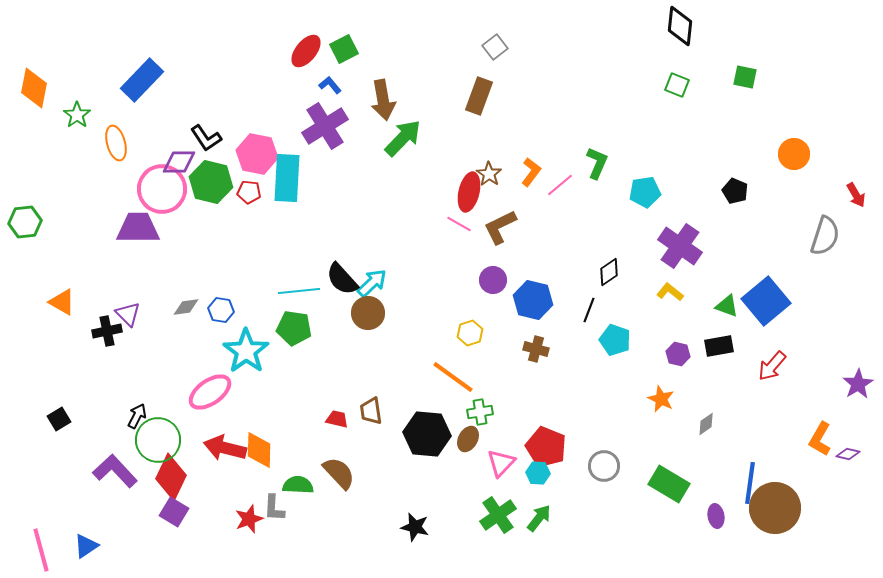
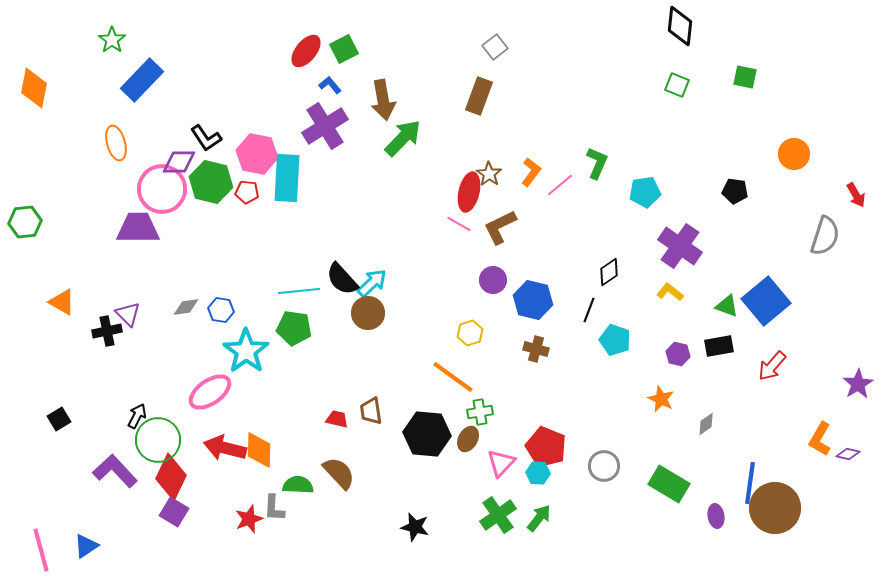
green star at (77, 115): moved 35 px right, 75 px up
black pentagon at (735, 191): rotated 15 degrees counterclockwise
red pentagon at (249, 192): moved 2 px left
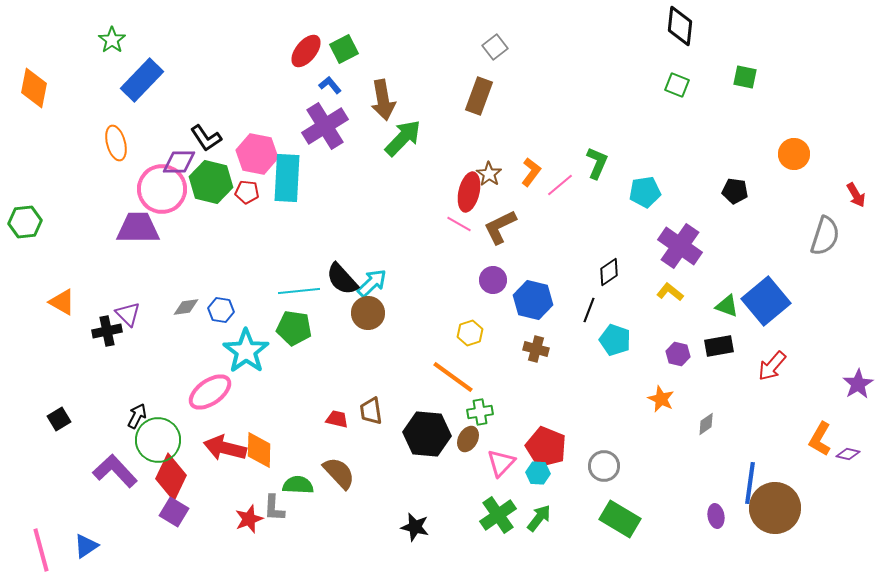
green rectangle at (669, 484): moved 49 px left, 35 px down
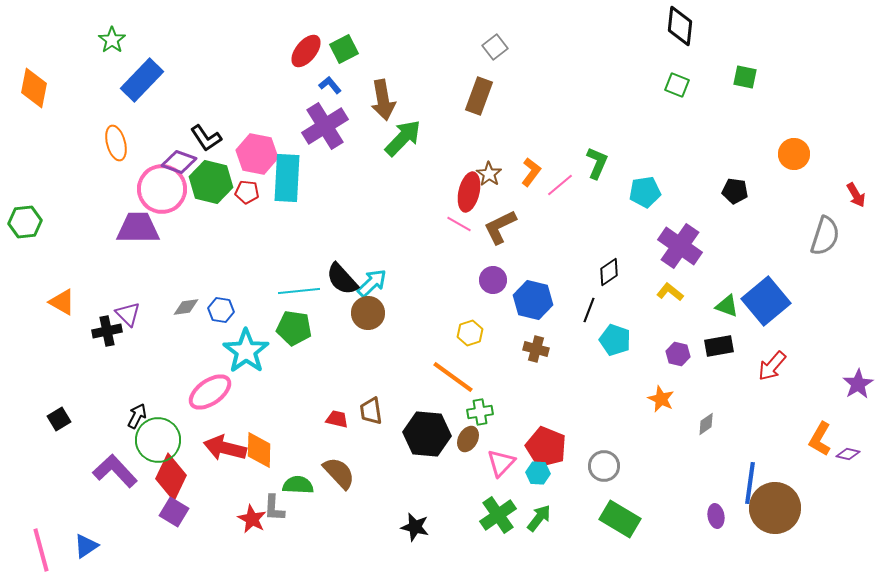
purple diamond at (179, 162): rotated 20 degrees clockwise
red star at (249, 519): moved 3 px right; rotated 24 degrees counterclockwise
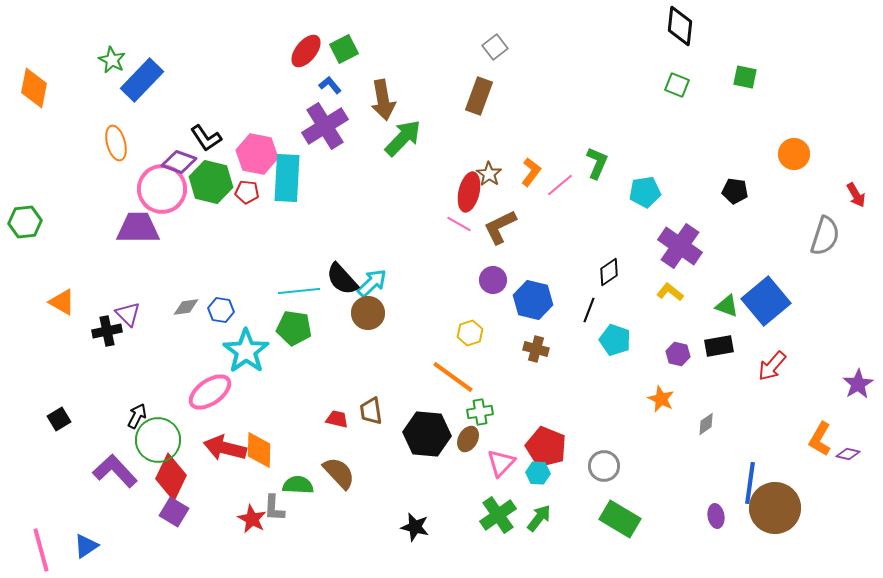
green star at (112, 40): moved 20 px down; rotated 8 degrees counterclockwise
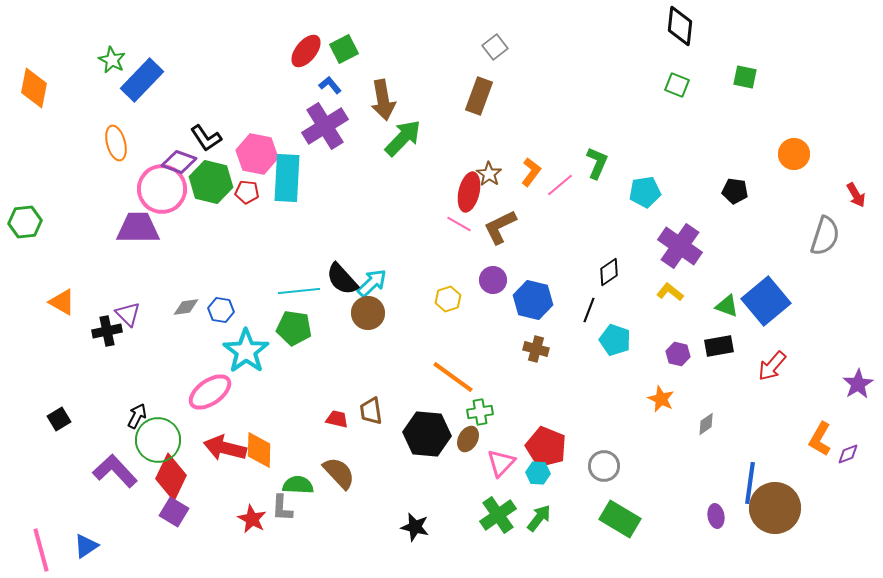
yellow hexagon at (470, 333): moved 22 px left, 34 px up
purple diamond at (848, 454): rotated 35 degrees counterclockwise
gray L-shape at (274, 508): moved 8 px right
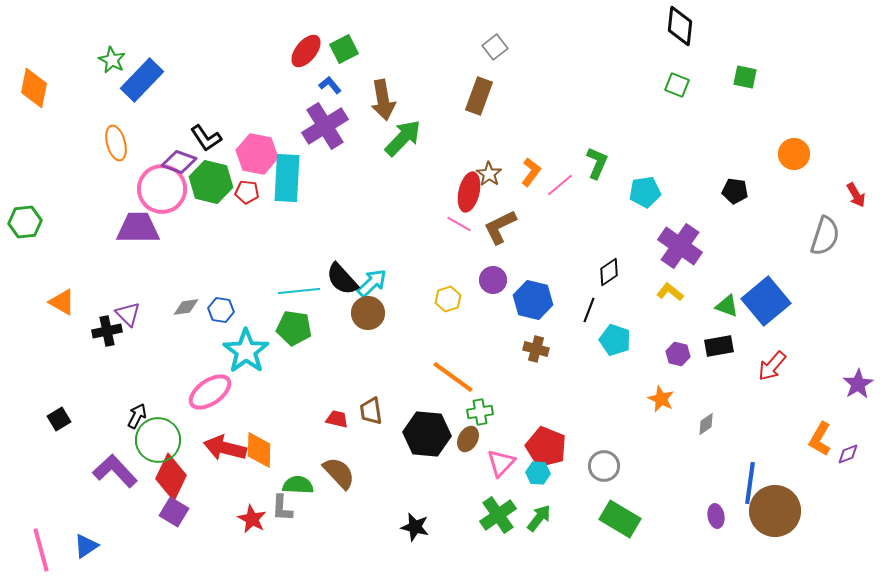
brown circle at (775, 508): moved 3 px down
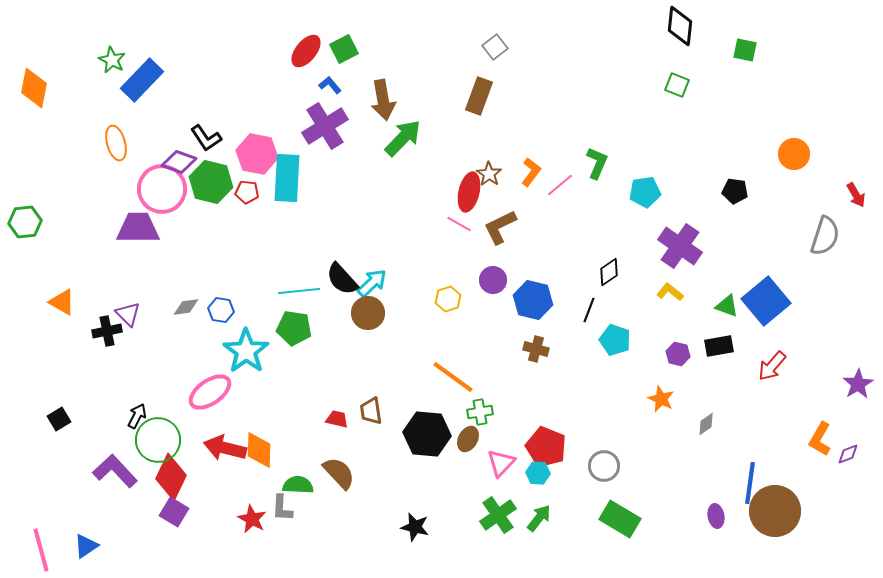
green square at (745, 77): moved 27 px up
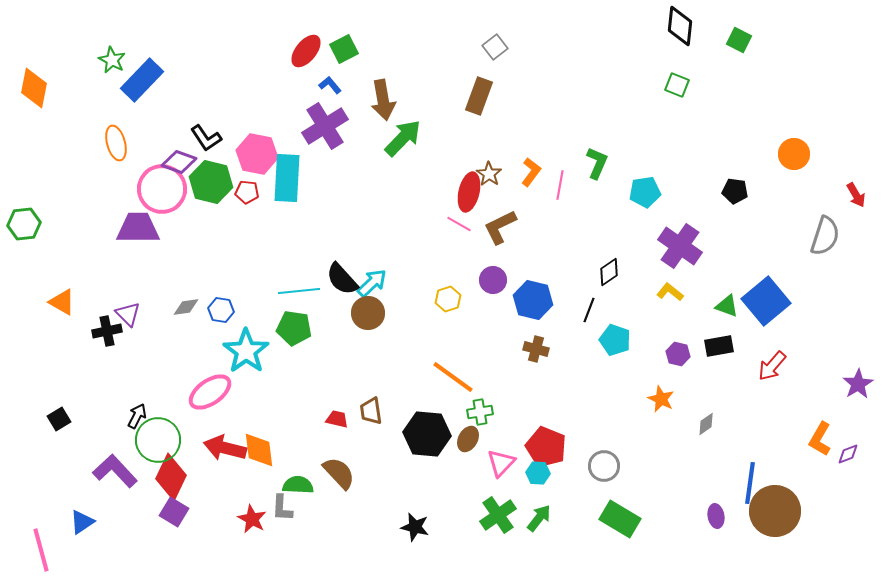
green square at (745, 50): moved 6 px left, 10 px up; rotated 15 degrees clockwise
pink line at (560, 185): rotated 40 degrees counterclockwise
green hexagon at (25, 222): moved 1 px left, 2 px down
orange diamond at (259, 450): rotated 9 degrees counterclockwise
blue triangle at (86, 546): moved 4 px left, 24 px up
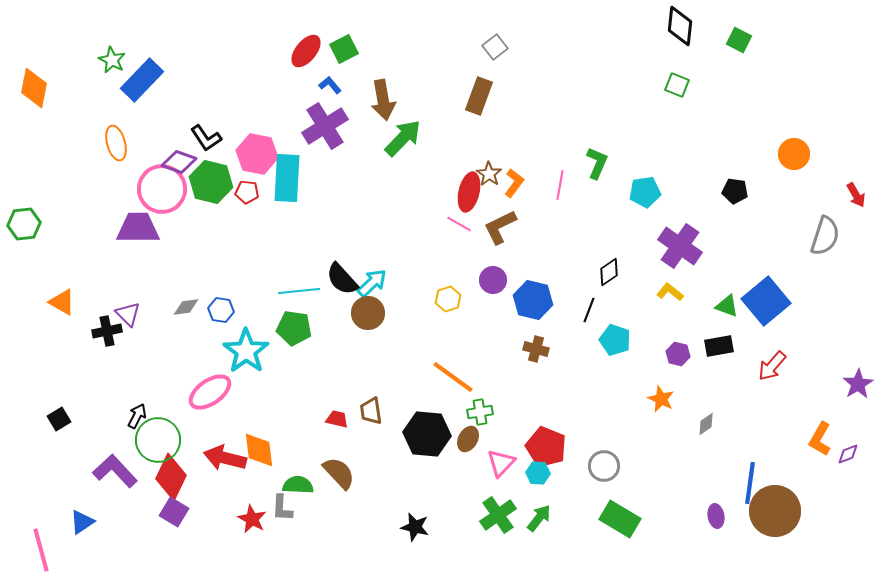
orange L-shape at (531, 172): moved 17 px left, 11 px down
red arrow at (225, 448): moved 10 px down
